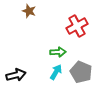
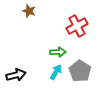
gray pentagon: moved 1 px left, 1 px up; rotated 10 degrees clockwise
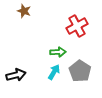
brown star: moved 5 px left
cyan arrow: moved 2 px left
